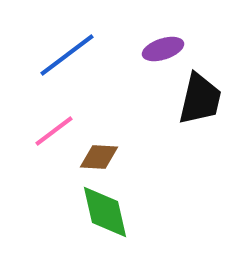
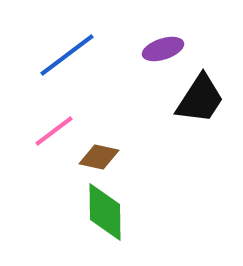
black trapezoid: rotated 20 degrees clockwise
brown diamond: rotated 9 degrees clockwise
green diamond: rotated 12 degrees clockwise
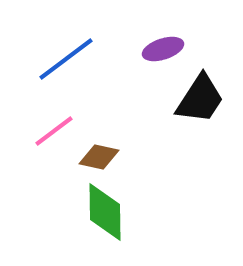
blue line: moved 1 px left, 4 px down
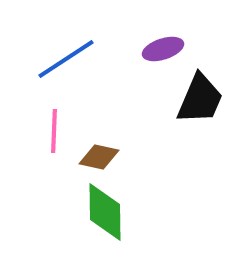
blue line: rotated 4 degrees clockwise
black trapezoid: rotated 10 degrees counterclockwise
pink line: rotated 51 degrees counterclockwise
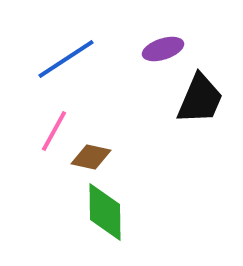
pink line: rotated 27 degrees clockwise
brown diamond: moved 8 px left
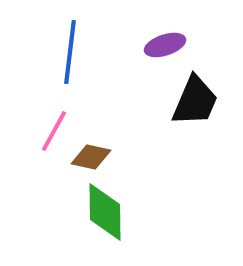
purple ellipse: moved 2 px right, 4 px up
blue line: moved 4 px right, 7 px up; rotated 50 degrees counterclockwise
black trapezoid: moved 5 px left, 2 px down
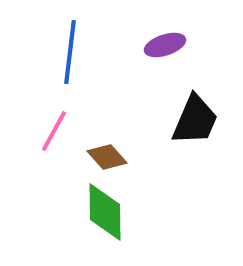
black trapezoid: moved 19 px down
brown diamond: moved 16 px right; rotated 36 degrees clockwise
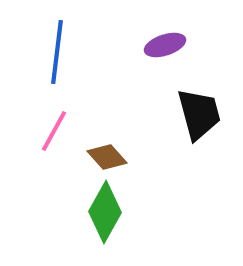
blue line: moved 13 px left
black trapezoid: moved 4 px right, 6 px up; rotated 38 degrees counterclockwise
green diamond: rotated 30 degrees clockwise
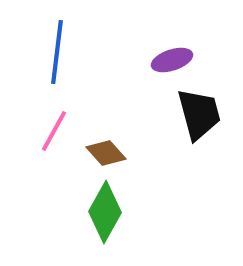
purple ellipse: moved 7 px right, 15 px down
brown diamond: moved 1 px left, 4 px up
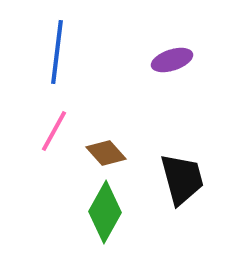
black trapezoid: moved 17 px left, 65 px down
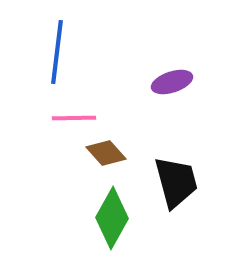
purple ellipse: moved 22 px down
pink line: moved 20 px right, 13 px up; rotated 60 degrees clockwise
black trapezoid: moved 6 px left, 3 px down
green diamond: moved 7 px right, 6 px down
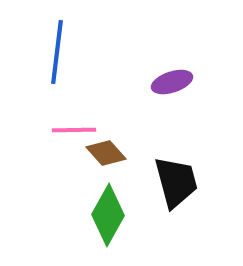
pink line: moved 12 px down
green diamond: moved 4 px left, 3 px up
